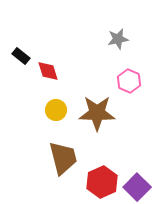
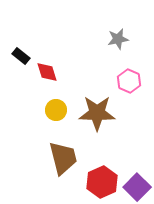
red diamond: moved 1 px left, 1 px down
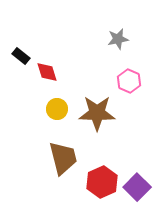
yellow circle: moved 1 px right, 1 px up
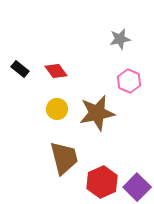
gray star: moved 2 px right
black rectangle: moved 1 px left, 13 px down
red diamond: moved 9 px right, 1 px up; rotated 20 degrees counterclockwise
brown star: rotated 12 degrees counterclockwise
brown trapezoid: moved 1 px right
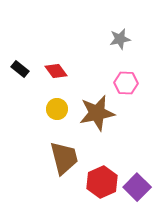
pink hexagon: moved 3 px left, 2 px down; rotated 20 degrees counterclockwise
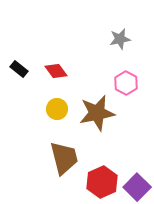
black rectangle: moved 1 px left
pink hexagon: rotated 25 degrees clockwise
